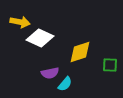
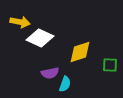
cyan semicircle: rotated 21 degrees counterclockwise
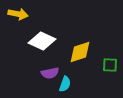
yellow arrow: moved 2 px left, 8 px up
white diamond: moved 2 px right, 3 px down
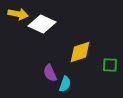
white diamond: moved 17 px up
purple semicircle: rotated 78 degrees clockwise
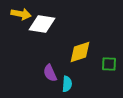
yellow arrow: moved 3 px right
white diamond: rotated 16 degrees counterclockwise
green square: moved 1 px left, 1 px up
cyan semicircle: moved 2 px right; rotated 14 degrees counterclockwise
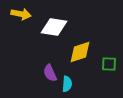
white diamond: moved 12 px right, 3 px down
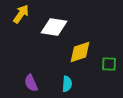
yellow arrow: rotated 66 degrees counterclockwise
purple semicircle: moved 19 px left, 10 px down
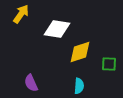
white diamond: moved 3 px right, 2 px down
cyan semicircle: moved 12 px right, 2 px down
